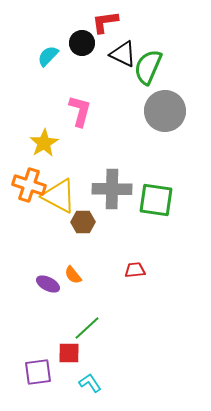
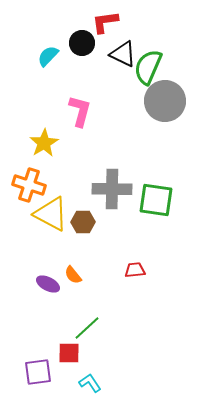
gray circle: moved 10 px up
yellow triangle: moved 8 px left, 18 px down
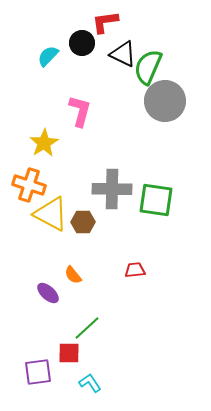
purple ellipse: moved 9 px down; rotated 15 degrees clockwise
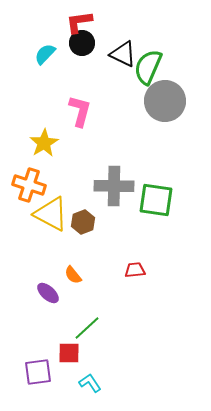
red L-shape: moved 26 px left
cyan semicircle: moved 3 px left, 2 px up
gray cross: moved 2 px right, 3 px up
brown hexagon: rotated 20 degrees counterclockwise
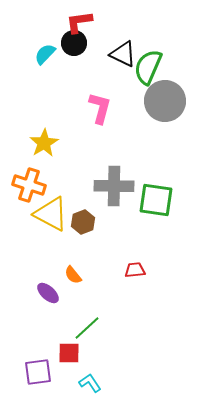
black circle: moved 8 px left
pink L-shape: moved 20 px right, 3 px up
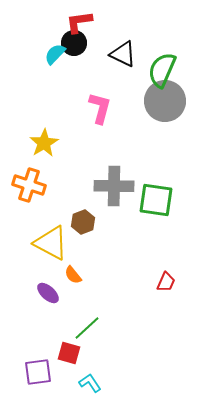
cyan semicircle: moved 10 px right
green semicircle: moved 14 px right, 3 px down
yellow triangle: moved 29 px down
red trapezoid: moved 31 px right, 12 px down; rotated 120 degrees clockwise
red square: rotated 15 degrees clockwise
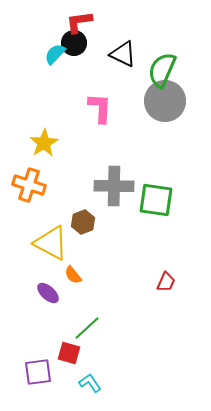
pink L-shape: rotated 12 degrees counterclockwise
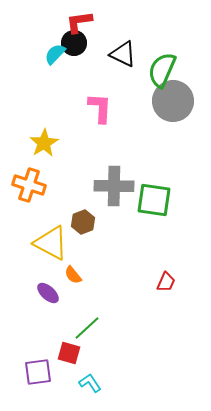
gray circle: moved 8 px right
green square: moved 2 px left
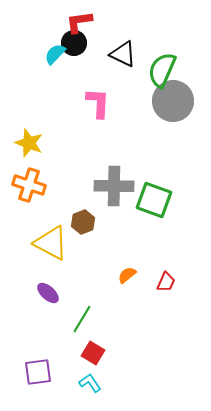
pink L-shape: moved 2 px left, 5 px up
yellow star: moved 15 px left; rotated 20 degrees counterclockwise
green square: rotated 12 degrees clockwise
orange semicircle: moved 54 px right; rotated 90 degrees clockwise
green line: moved 5 px left, 9 px up; rotated 16 degrees counterclockwise
red square: moved 24 px right; rotated 15 degrees clockwise
